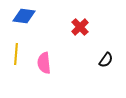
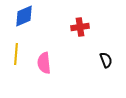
blue diamond: rotated 30 degrees counterclockwise
red cross: rotated 36 degrees clockwise
black semicircle: rotated 56 degrees counterclockwise
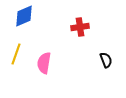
yellow line: rotated 15 degrees clockwise
pink semicircle: rotated 15 degrees clockwise
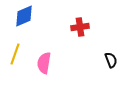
yellow line: moved 1 px left
black semicircle: moved 5 px right
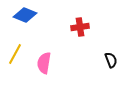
blue diamond: moved 1 px right, 1 px up; rotated 45 degrees clockwise
yellow line: rotated 10 degrees clockwise
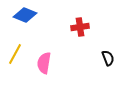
black semicircle: moved 3 px left, 2 px up
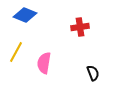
yellow line: moved 1 px right, 2 px up
black semicircle: moved 15 px left, 15 px down
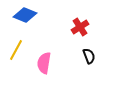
red cross: rotated 24 degrees counterclockwise
yellow line: moved 2 px up
black semicircle: moved 4 px left, 17 px up
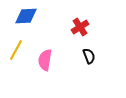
blue diamond: moved 1 px right, 1 px down; rotated 25 degrees counterclockwise
pink semicircle: moved 1 px right, 3 px up
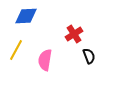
red cross: moved 6 px left, 7 px down
